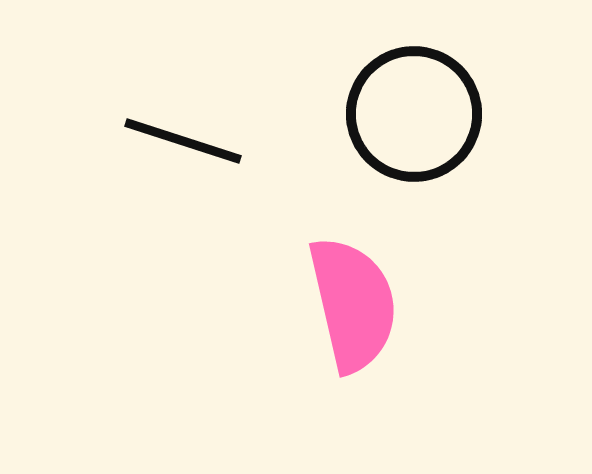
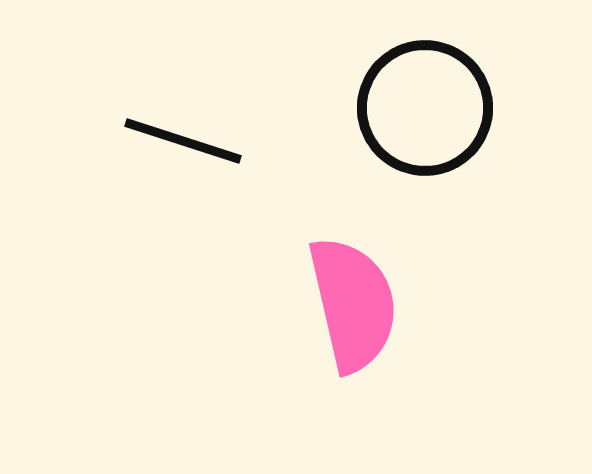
black circle: moved 11 px right, 6 px up
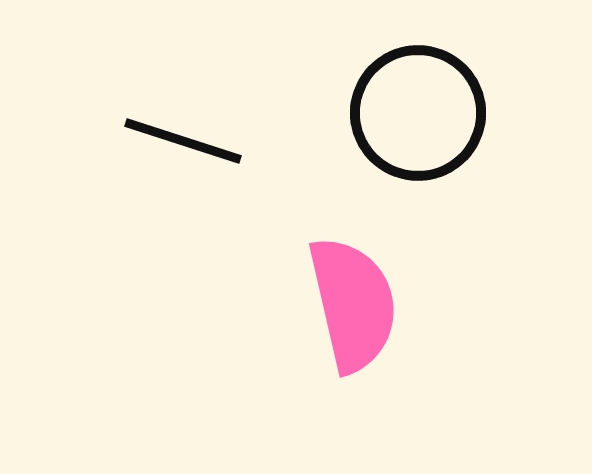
black circle: moved 7 px left, 5 px down
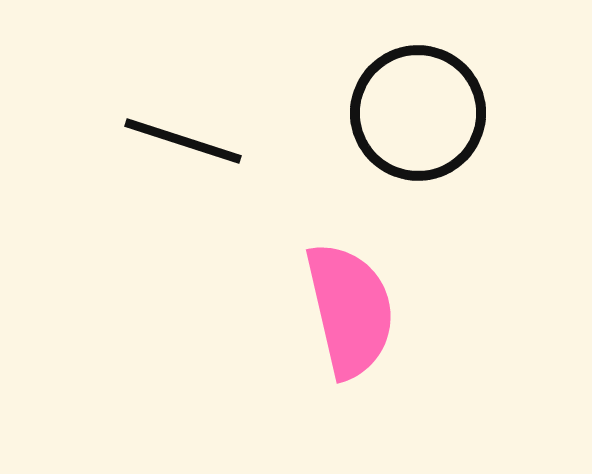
pink semicircle: moved 3 px left, 6 px down
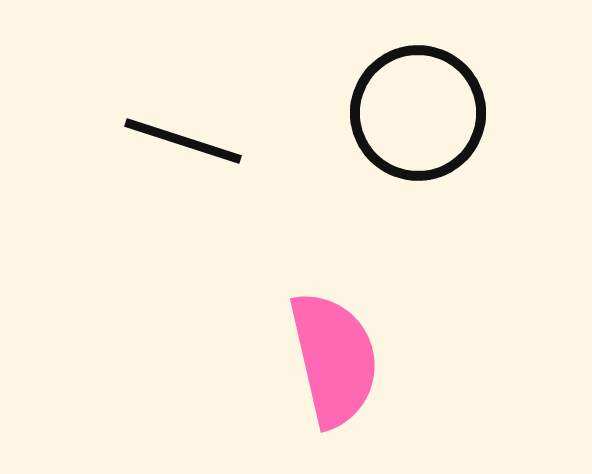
pink semicircle: moved 16 px left, 49 px down
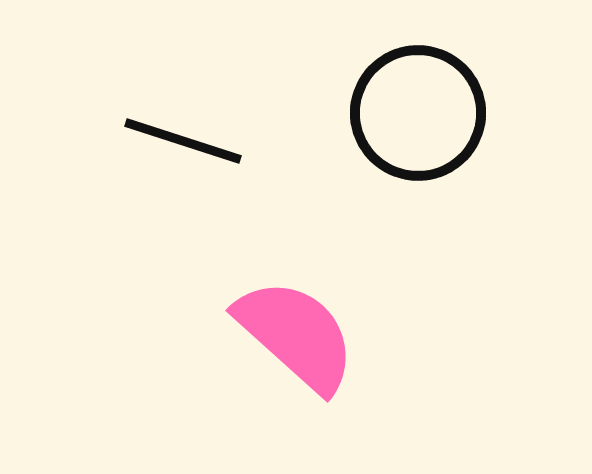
pink semicircle: moved 38 px left, 24 px up; rotated 35 degrees counterclockwise
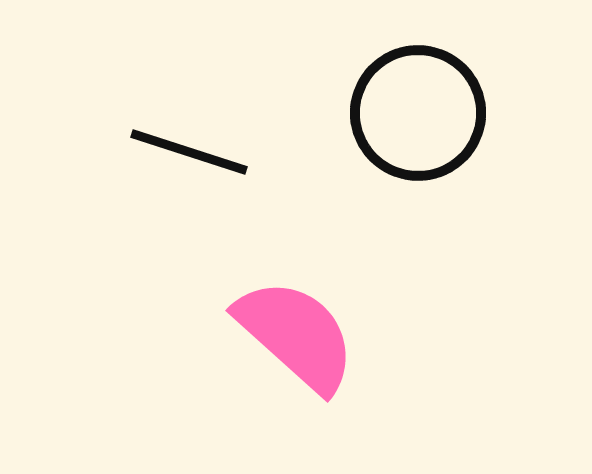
black line: moved 6 px right, 11 px down
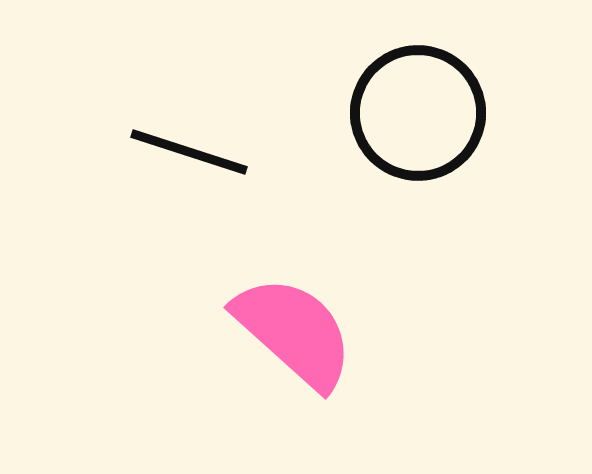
pink semicircle: moved 2 px left, 3 px up
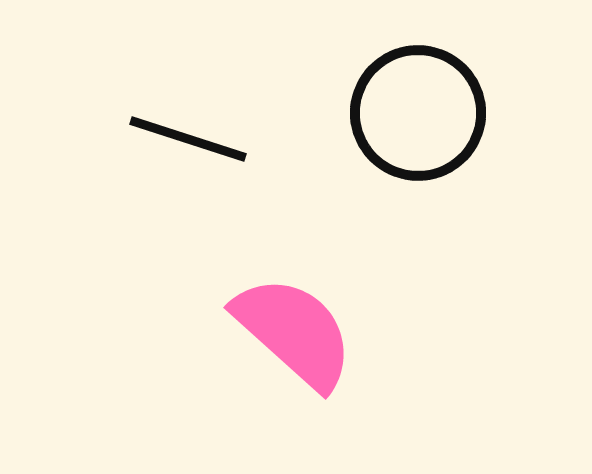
black line: moved 1 px left, 13 px up
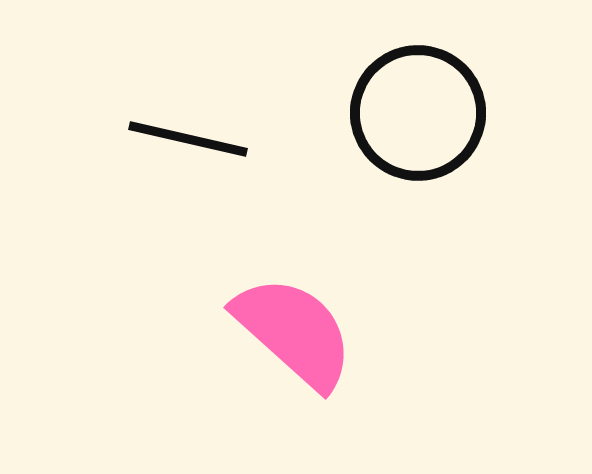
black line: rotated 5 degrees counterclockwise
